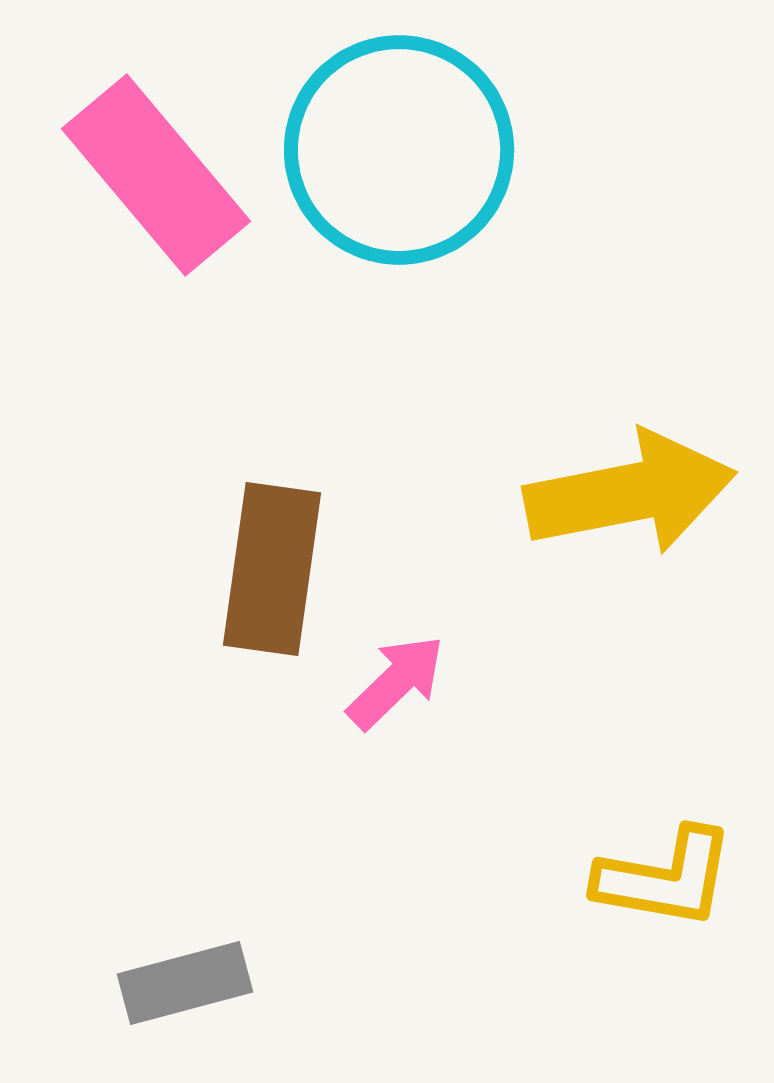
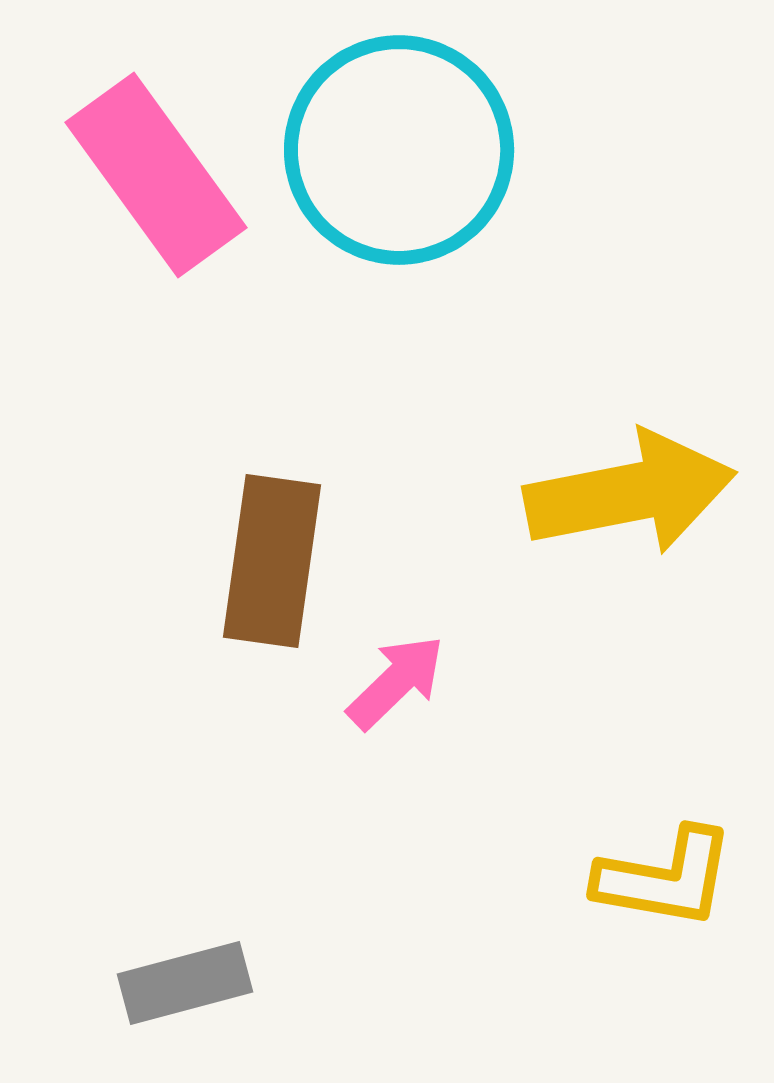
pink rectangle: rotated 4 degrees clockwise
brown rectangle: moved 8 px up
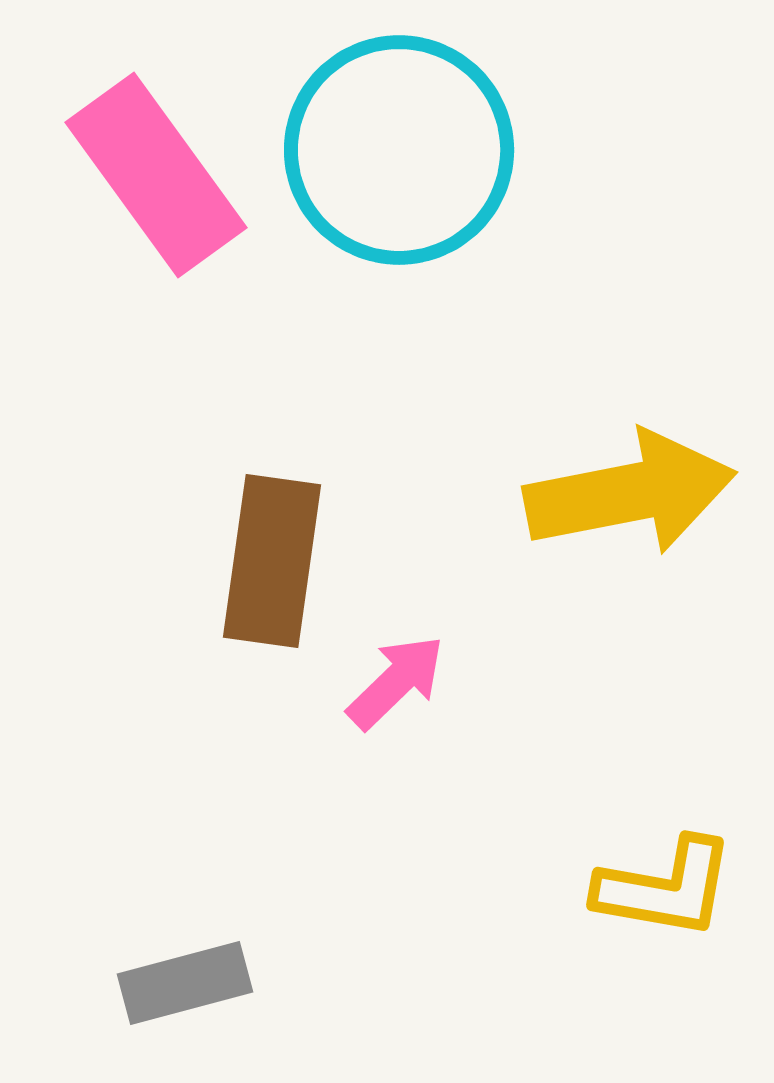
yellow L-shape: moved 10 px down
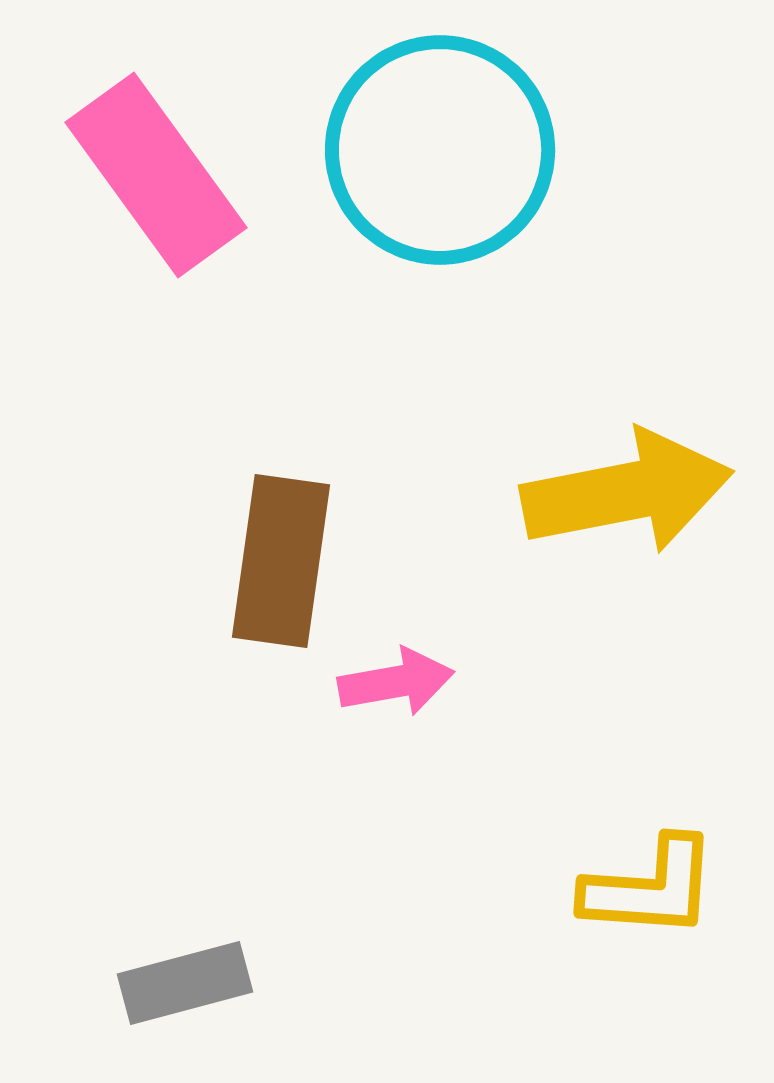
cyan circle: moved 41 px right
yellow arrow: moved 3 px left, 1 px up
brown rectangle: moved 9 px right
pink arrow: rotated 34 degrees clockwise
yellow L-shape: moved 15 px left; rotated 6 degrees counterclockwise
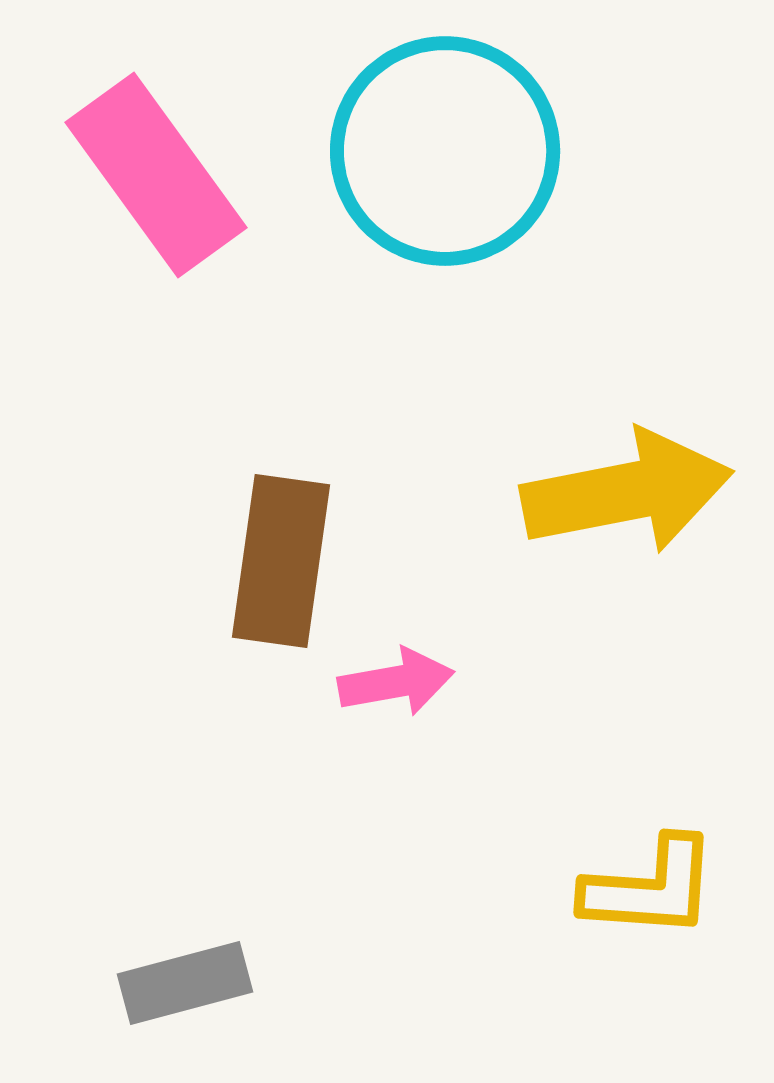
cyan circle: moved 5 px right, 1 px down
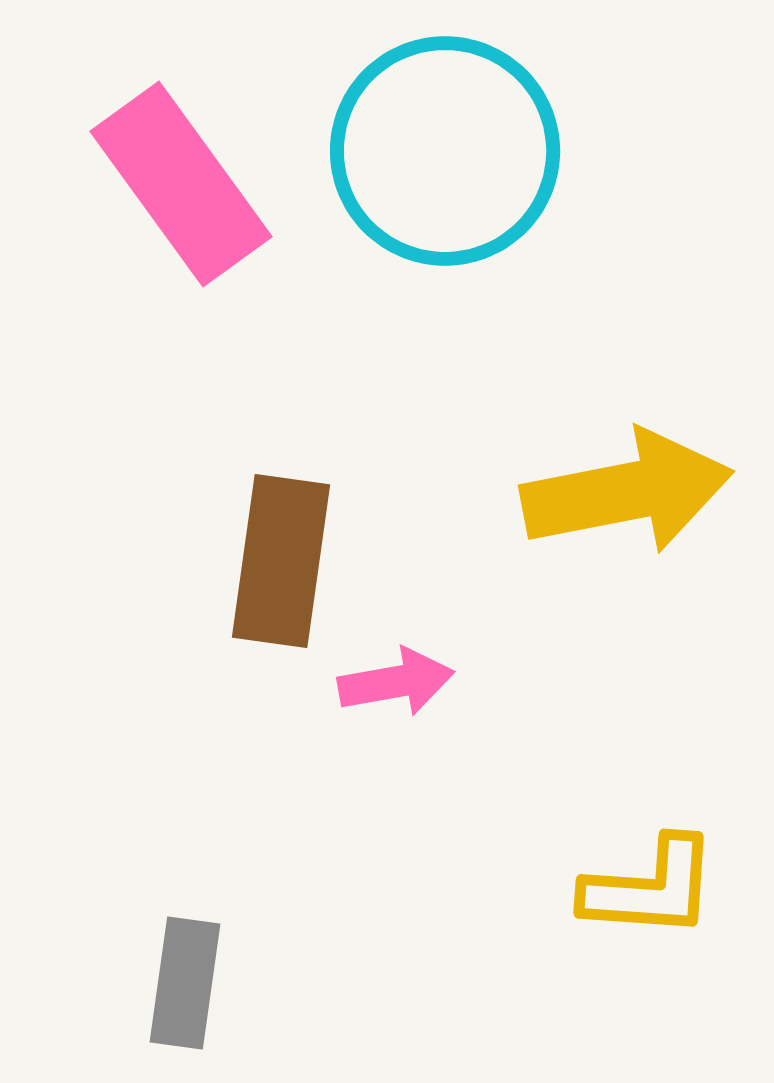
pink rectangle: moved 25 px right, 9 px down
gray rectangle: rotated 67 degrees counterclockwise
